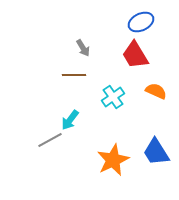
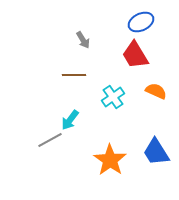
gray arrow: moved 8 px up
orange star: moved 3 px left; rotated 12 degrees counterclockwise
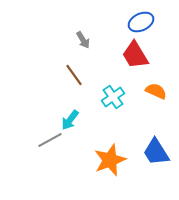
brown line: rotated 55 degrees clockwise
orange star: rotated 16 degrees clockwise
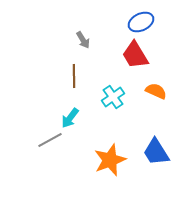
brown line: moved 1 px down; rotated 35 degrees clockwise
cyan arrow: moved 2 px up
